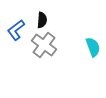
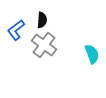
cyan semicircle: moved 1 px left, 7 px down
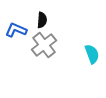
blue L-shape: rotated 60 degrees clockwise
gray cross: rotated 15 degrees clockwise
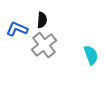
blue L-shape: moved 1 px right, 1 px up
cyan semicircle: moved 1 px left, 1 px down
